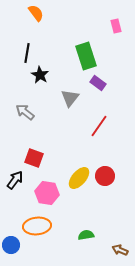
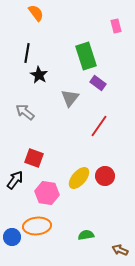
black star: moved 1 px left
blue circle: moved 1 px right, 8 px up
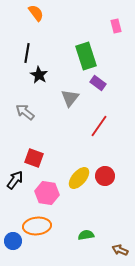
blue circle: moved 1 px right, 4 px down
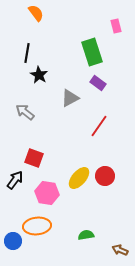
green rectangle: moved 6 px right, 4 px up
gray triangle: rotated 24 degrees clockwise
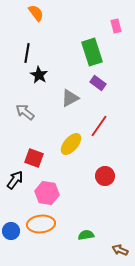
yellow ellipse: moved 8 px left, 34 px up
orange ellipse: moved 4 px right, 2 px up
blue circle: moved 2 px left, 10 px up
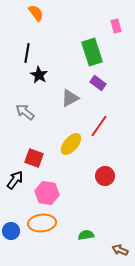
orange ellipse: moved 1 px right, 1 px up
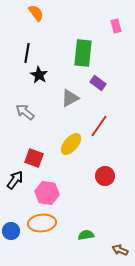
green rectangle: moved 9 px left, 1 px down; rotated 24 degrees clockwise
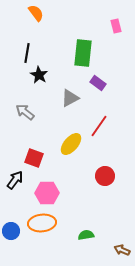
pink hexagon: rotated 10 degrees counterclockwise
brown arrow: moved 2 px right
